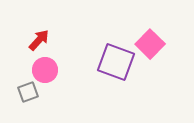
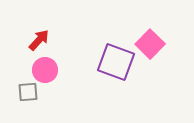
gray square: rotated 15 degrees clockwise
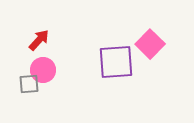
purple square: rotated 24 degrees counterclockwise
pink circle: moved 2 px left
gray square: moved 1 px right, 8 px up
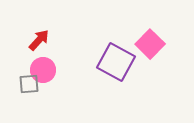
purple square: rotated 33 degrees clockwise
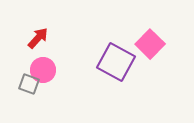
red arrow: moved 1 px left, 2 px up
gray square: rotated 25 degrees clockwise
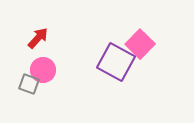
pink square: moved 10 px left
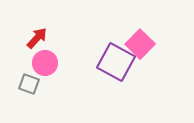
red arrow: moved 1 px left
pink circle: moved 2 px right, 7 px up
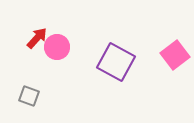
pink square: moved 35 px right, 11 px down; rotated 8 degrees clockwise
pink circle: moved 12 px right, 16 px up
gray square: moved 12 px down
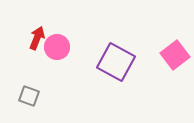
red arrow: rotated 20 degrees counterclockwise
